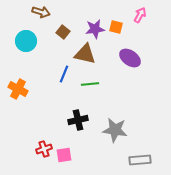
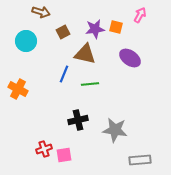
brown square: rotated 24 degrees clockwise
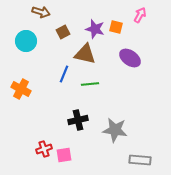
purple star: rotated 24 degrees clockwise
orange cross: moved 3 px right
gray rectangle: rotated 10 degrees clockwise
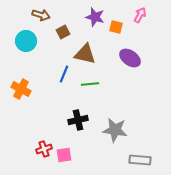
brown arrow: moved 3 px down
purple star: moved 12 px up
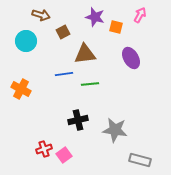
brown triangle: rotated 20 degrees counterclockwise
purple ellipse: moved 1 px right; rotated 25 degrees clockwise
blue line: rotated 60 degrees clockwise
pink square: rotated 28 degrees counterclockwise
gray rectangle: rotated 10 degrees clockwise
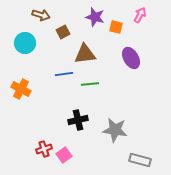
cyan circle: moved 1 px left, 2 px down
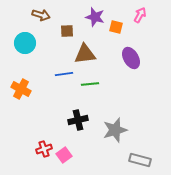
brown square: moved 4 px right, 1 px up; rotated 24 degrees clockwise
gray star: rotated 25 degrees counterclockwise
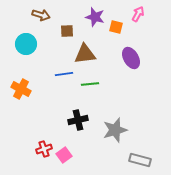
pink arrow: moved 2 px left, 1 px up
cyan circle: moved 1 px right, 1 px down
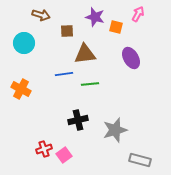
cyan circle: moved 2 px left, 1 px up
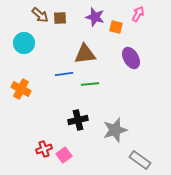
brown arrow: moved 1 px left; rotated 24 degrees clockwise
brown square: moved 7 px left, 13 px up
gray rectangle: rotated 20 degrees clockwise
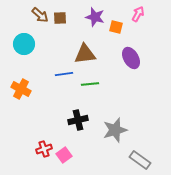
cyan circle: moved 1 px down
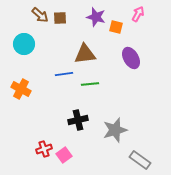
purple star: moved 1 px right
